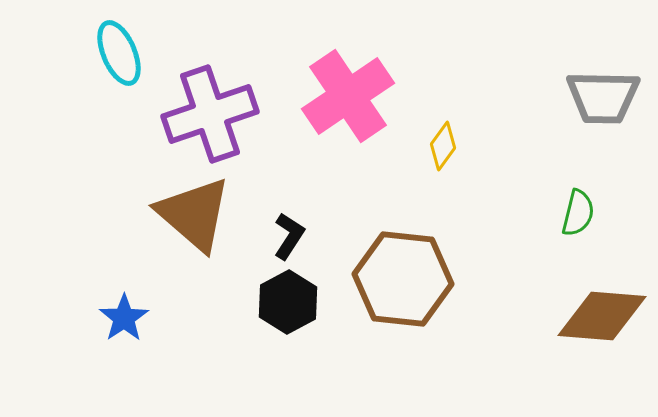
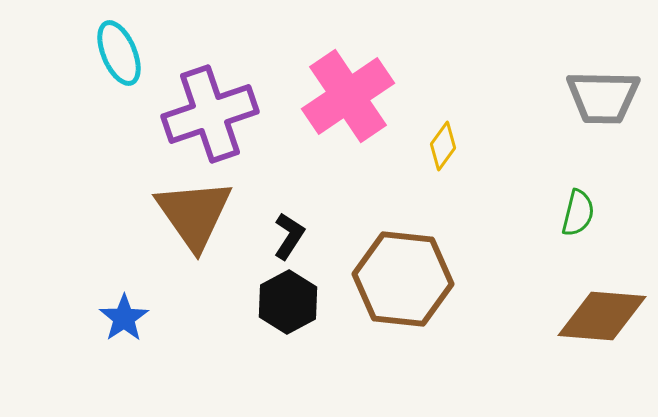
brown triangle: rotated 14 degrees clockwise
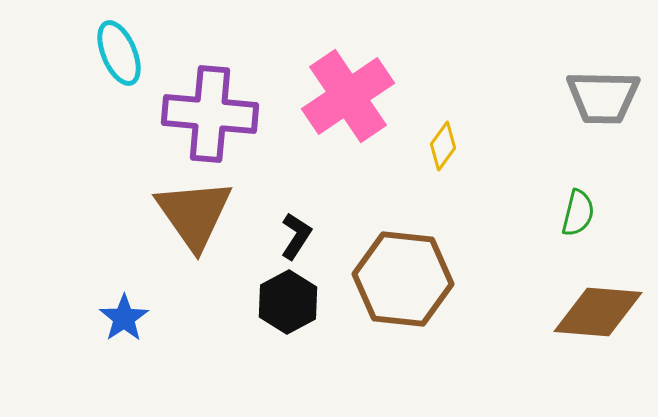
purple cross: rotated 24 degrees clockwise
black L-shape: moved 7 px right
brown diamond: moved 4 px left, 4 px up
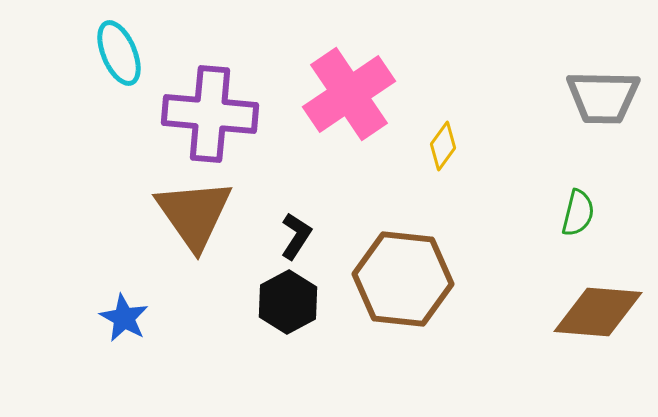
pink cross: moved 1 px right, 2 px up
blue star: rotated 9 degrees counterclockwise
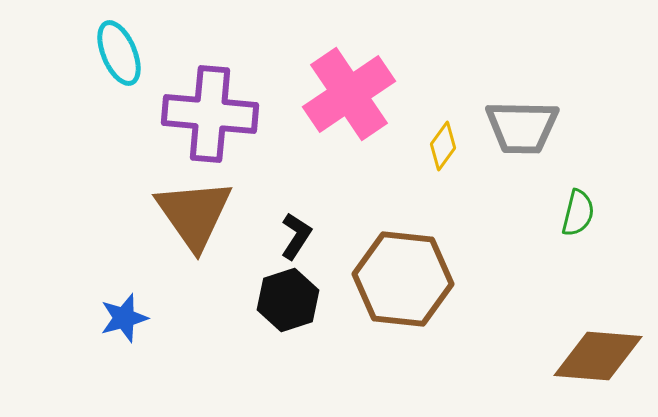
gray trapezoid: moved 81 px left, 30 px down
black hexagon: moved 2 px up; rotated 10 degrees clockwise
brown diamond: moved 44 px down
blue star: rotated 27 degrees clockwise
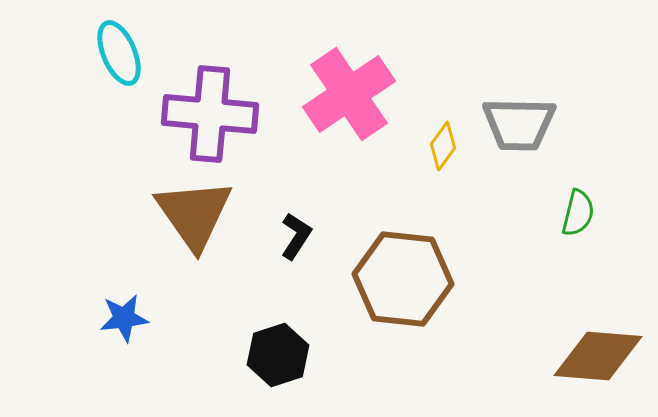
gray trapezoid: moved 3 px left, 3 px up
black hexagon: moved 10 px left, 55 px down
blue star: rotated 9 degrees clockwise
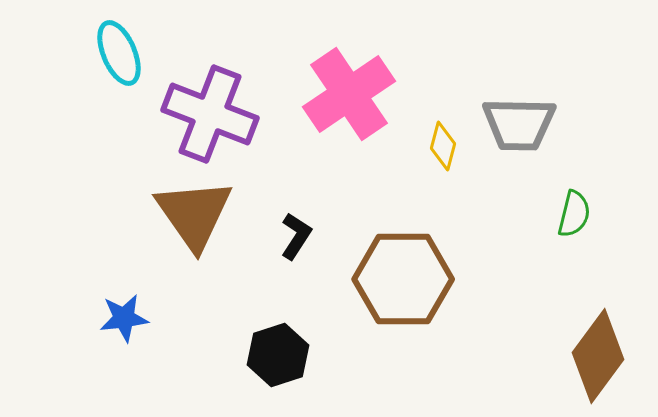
purple cross: rotated 16 degrees clockwise
yellow diamond: rotated 21 degrees counterclockwise
green semicircle: moved 4 px left, 1 px down
brown hexagon: rotated 6 degrees counterclockwise
brown diamond: rotated 58 degrees counterclockwise
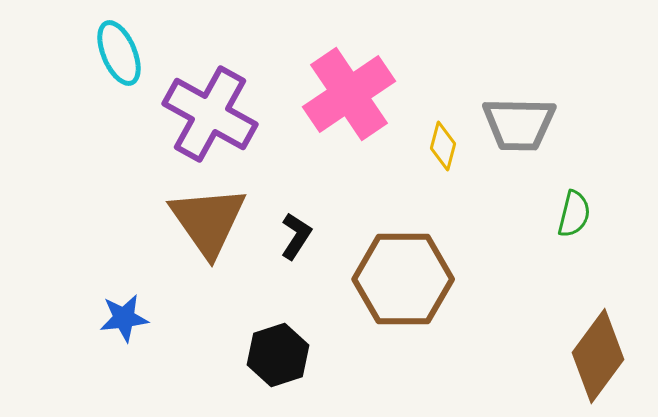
purple cross: rotated 8 degrees clockwise
brown triangle: moved 14 px right, 7 px down
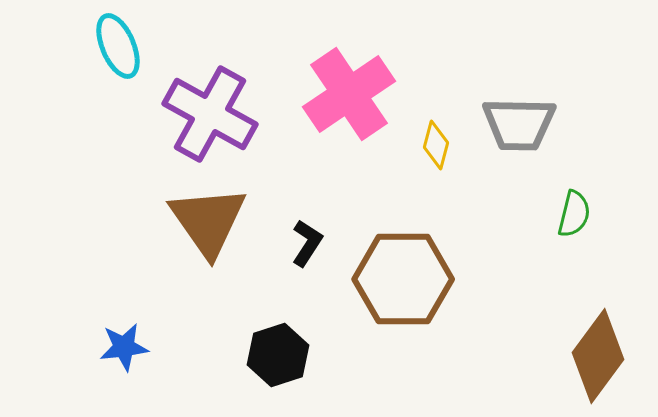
cyan ellipse: moved 1 px left, 7 px up
yellow diamond: moved 7 px left, 1 px up
black L-shape: moved 11 px right, 7 px down
blue star: moved 29 px down
